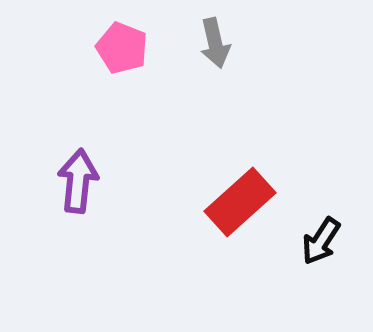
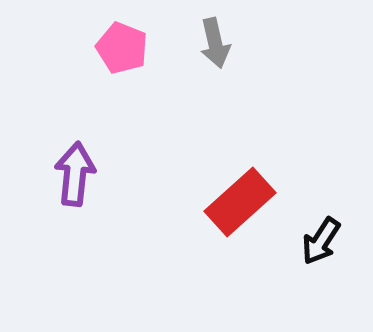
purple arrow: moved 3 px left, 7 px up
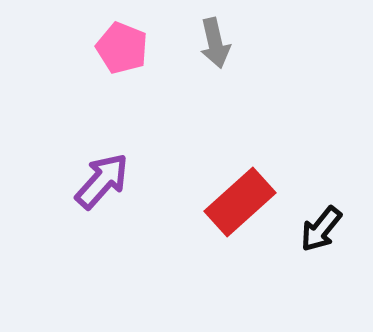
purple arrow: moved 27 px right, 7 px down; rotated 36 degrees clockwise
black arrow: moved 12 px up; rotated 6 degrees clockwise
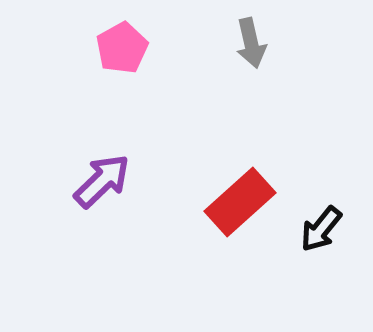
gray arrow: moved 36 px right
pink pentagon: rotated 21 degrees clockwise
purple arrow: rotated 4 degrees clockwise
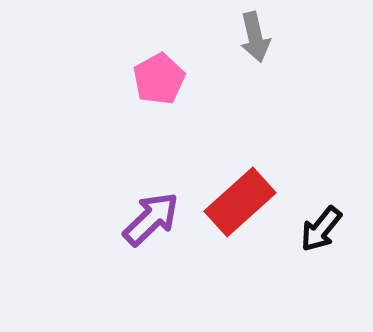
gray arrow: moved 4 px right, 6 px up
pink pentagon: moved 37 px right, 31 px down
purple arrow: moved 49 px right, 38 px down
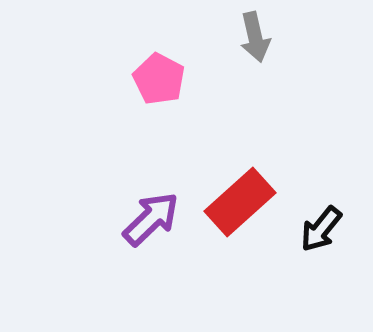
pink pentagon: rotated 15 degrees counterclockwise
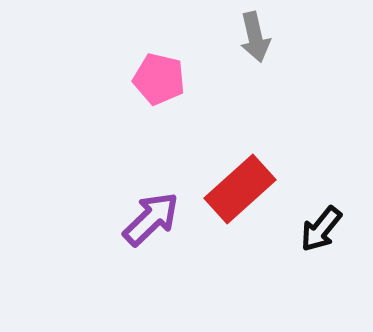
pink pentagon: rotated 15 degrees counterclockwise
red rectangle: moved 13 px up
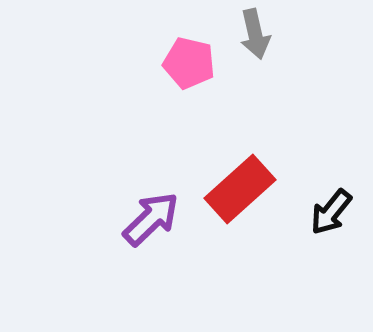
gray arrow: moved 3 px up
pink pentagon: moved 30 px right, 16 px up
black arrow: moved 10 px right, 17 px up
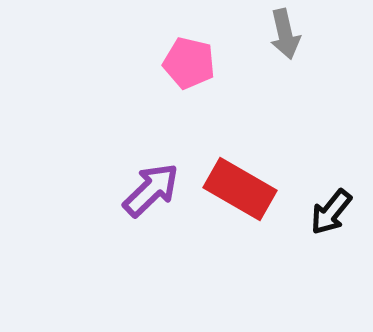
gray arrow: moved 30 px right
red rectangle: rotated 72 degrees clockwise
purple arrow: moved 29 px up
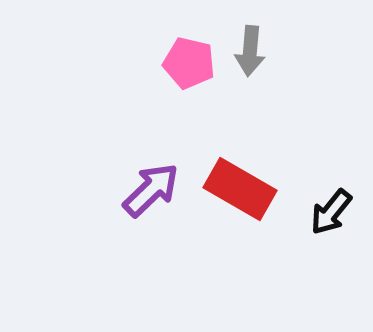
gray arrow: moved 35 px left, 17 px down; rotated 18 degrees clockwise
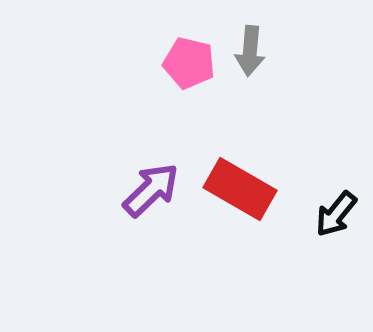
black arrow: moved 5 px right, 2 px down
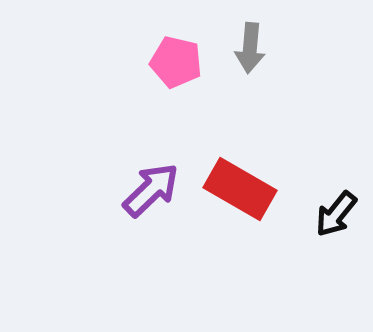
gray arrow: moved 3 px up
pink pentagon: moved 13 px left, 1 px up
